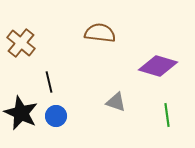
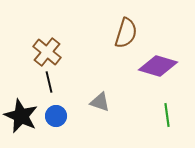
brown semicircle: moved 26 px right; rotated 100 degrees clockwise
brown cross: moved 26 px right, 9 px down
gray triangle: moved 16 px left
black star: moved 3 px down
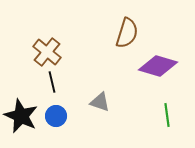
brown semicircle: moved 1 px right
black line: moved 3 px right
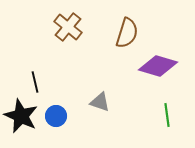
brown cross: moved 21 px right, 25 px up
black line: moved 17 px left
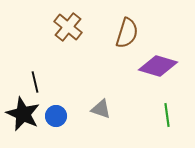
gray triangle: moved 1 px right, 7 px down
black star: moved 2 px right, 2 px up
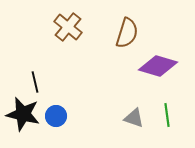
gray triangle: moved 33 px right, 9 px down
black star: rotated 12 degrees counterclockwise
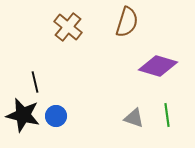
brown semicircle: moved 11 px up
black star: moved 1 px down
